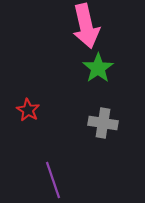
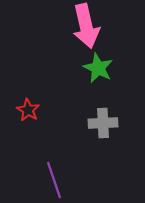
green star: rotated 12 degrees counterclockwise
gray cross: rotated 12 degrees counterclockwise
purple line: moved 1 px right
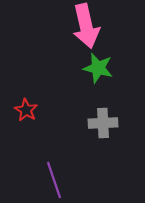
green star: rotated 12 degrees counterclockwise
red star: moved 2 px left
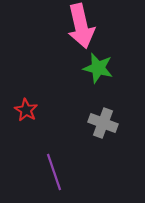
pink arrow: moved 5 px left
gray cross: rotated 24 degrees clockwise
purple line: moved 8 px up
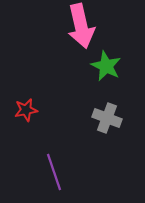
green star: moved 8 px right, 2 px up; rotated 12 degrees clockwise
red star: rotated 30 degrees clockwise
gray cross: moved 4 px right, 5 px up
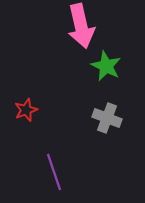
red star: rotated 10 degrees counterclockwise
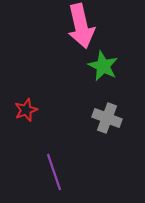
green star: moved 3 px left
